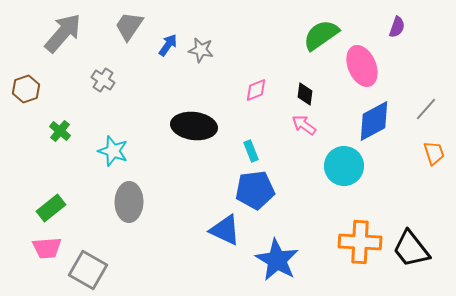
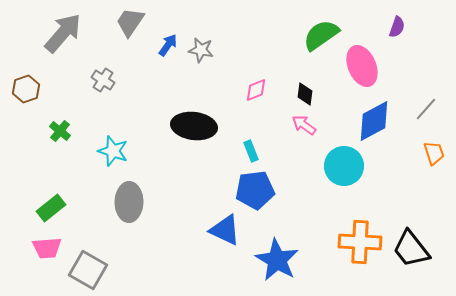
gray trapezoid: moved 1 px right, 4 px up
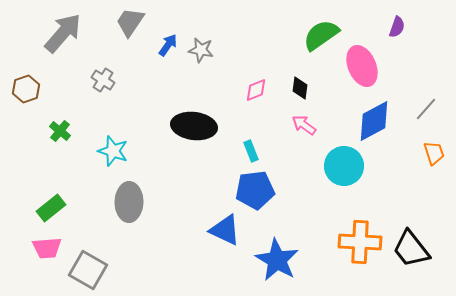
black diamond: moved 5 px left, 6 px up
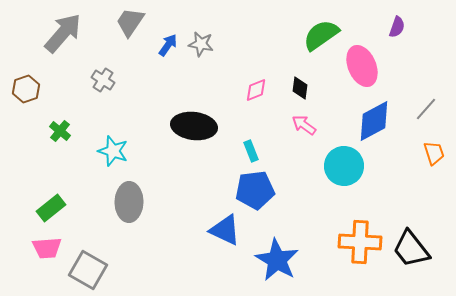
gray star: moved 6 px up
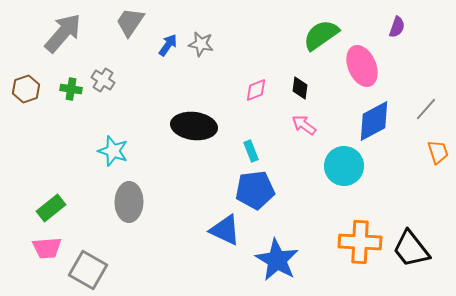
green cross: moved 11 px right, 42 px up; rotated 30 degrees counterclockwise
orange trapezoid: moved 4 px right, 1 px up
